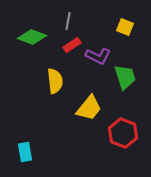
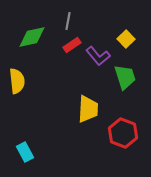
yellow square: moved 1 px right, 12 px down; rotated 24 degrees clockwise
green diamond: rotated 32 degrees counterclockwise
purple L-shape: rotated 25 degrees clockwise
yellow semicircle: moved 38 px left
yellow trapezoid: moved 1 px left, 1 px down; rotated 36 degrees counterclockwise
cyan rectangle: rotated 18 degrees counterclockwise
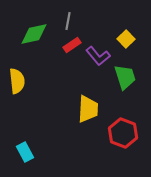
green diamond: moved 2 px right, 3 px up
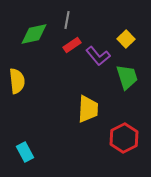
gray line: moved 1 px left, 1 px up
green trapezoid: moved 2 px right
red hexagon: moved 1 px right, 5 px down; rotated 12 degrees clockwise
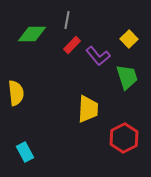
green diamond: moved 2 px left; rotated 12 degrees clockwise
yellow square: moved 3 px right
red rectangle: rotated 12 degrees counterclockwise
yellow semicircle: moved 1 px left, 12 px down
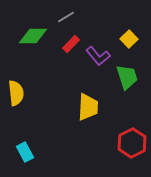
gray line: moved 1 px left, 3 px up; rotated 48 degrees clockwise
green diamond: moved 1 px right, 2 px down
red rectangle: moved 1 px left, 1 px up
yellow trapezoid: moved 2 px up
red hexagon: moved 8 px right, 5 px down
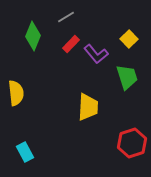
green diamond: rotated 68 degrees counterclockwise
purple L-shape: moved 2 px left, 2 px up
red hexagon: rotated 8 degrees clockwise
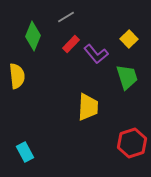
yellow semicircle: moved 1 px right, 17 px up
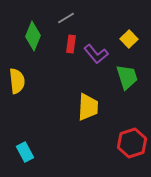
gray line: moved 1 px down
red rectangle: rotated 36 degrees counterclockwise
yellow semicircle: moved 5 px down
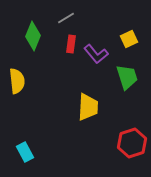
yellow square: rotated 18 degrees clockwise
